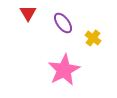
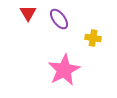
purple ellipse: moved 4 px left, 4 px up
yellow cross: rotated 28 degrees counterclockwise
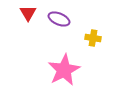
purple ellipse: rotated 30 degrees counterclockwise
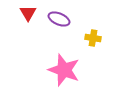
pink star: rotated 24 degrees counterclockwise
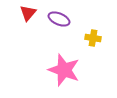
red triangle: rotated 12 degrees clockwise
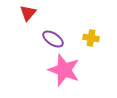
purple ellipse: moved 6 px left, 20 px down; rotated 10 degrees clockwise
yellow cross: moved 2 px left
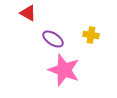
red triangle: rotated 42 degrees counterclockwise
yellow cross: moved 3 px up
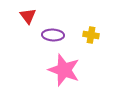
red triangle: moved 3 px down; rotated 24 degrees clockwise
purple ellipse: moved 4 px up; rotated 30 degrees counterclockwise
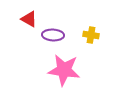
red triangle: moved 1 px right, 3 px down; rotated 24 degrees counterclockwise
pink star: rotated 12 degrees counterclockwise
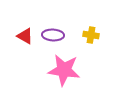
red triangle: moved 4 px left, 17 px down
